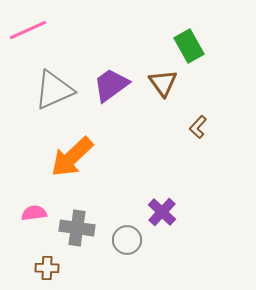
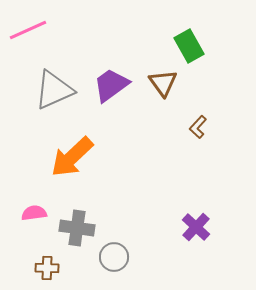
purple cross: moved 34 px right, 15 px down
gray circle: moved 13 px left, 17 px down
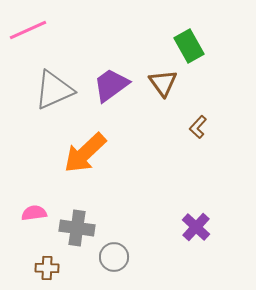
orange arrow: moved 13 px right, 4 px up
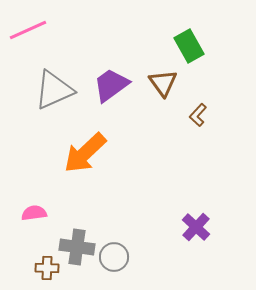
brown L-shape: moved 12 px up
gray cross: moved 19 px down
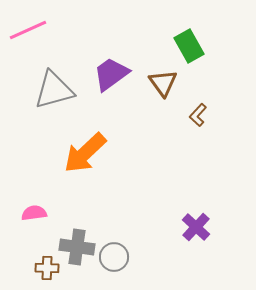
purple trapezoid: moved 11 px up
gray triangle: rotated 9 degrees clockwise
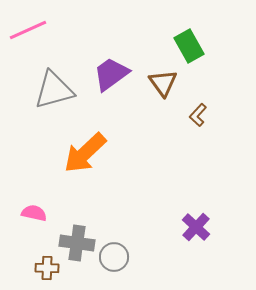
pink semicircle: rotated 20 degrees clockwise
gray cross: moved 4 px up
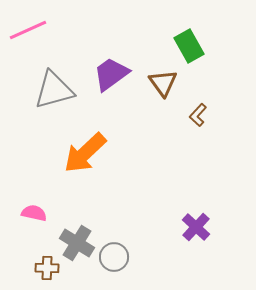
gray cross: rotated 24 degrees clockwise
